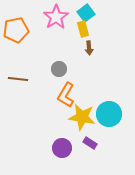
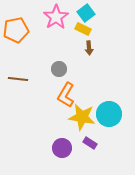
yellow rectangle: rotated 49 degrees counterclockwise
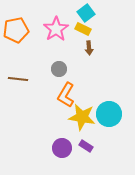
pink star: moved 12 px down
purple rectangle: moved 4 px left, 3 px down
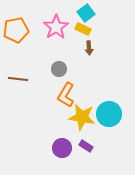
pink star: moved 2 px up
